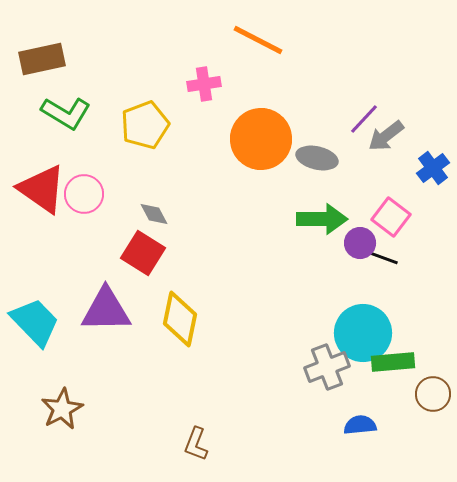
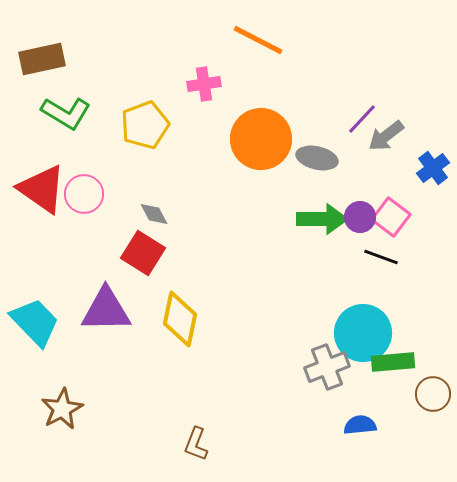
purple line: moved 2 px left
purple circle: moved 26 px up
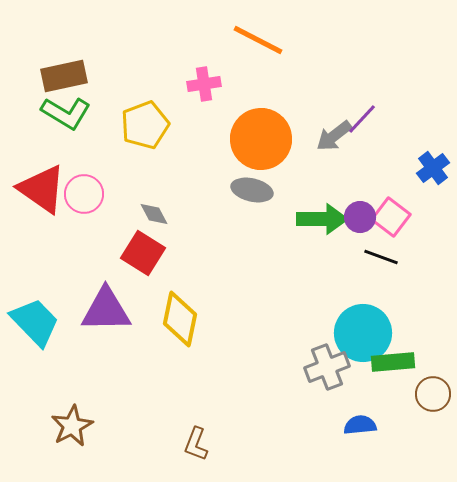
brown rectangle: moved 22 px right, 17 px down
gray arrow: moved 52 px left
gray ellipse: moved 65 px left, 32 px down
brown star: moved 10 px right, 17 px down
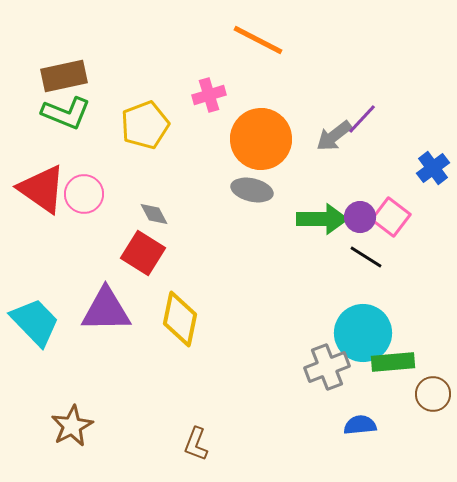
pink cross: moved 5 px right, 11 px down; rotated 8 degrees counterclockwise
green L-shape: rotated 9 degrees counterclockwise
black line: moved 15 px left; rotated 12 degrees clockwise
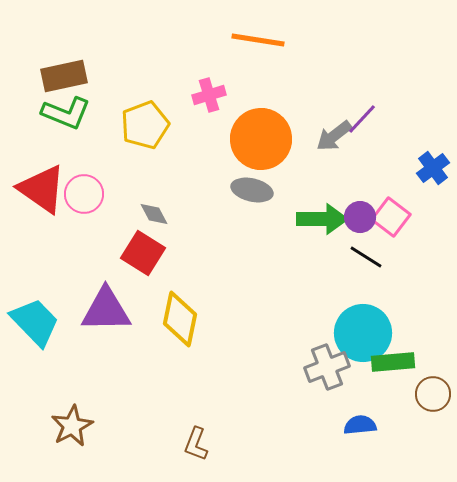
orange line: rotated 18 degrees counterclockwise
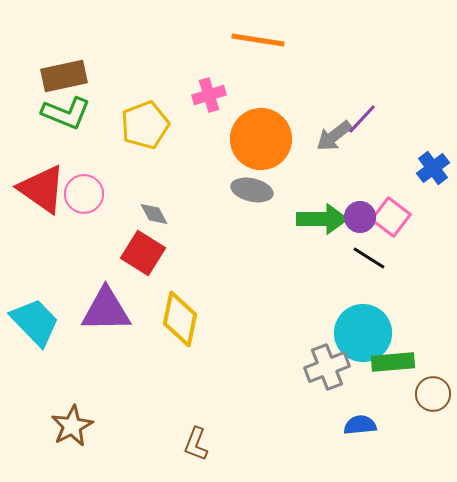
black line: moved 3 px right, 1 px down
